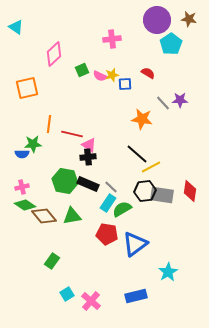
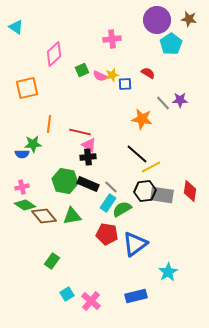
red line at (72, 134): moved 8 px right, 2 px up
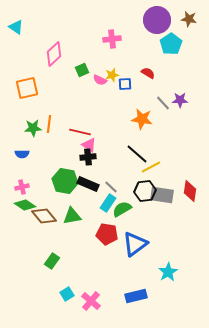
pink semicircle at (100, 76): moved 4 px down
green star at (33, 144): moved 16 px up
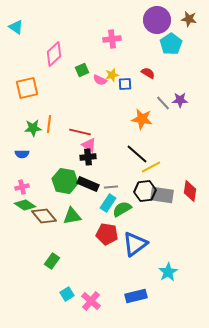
gray line at (111, 187): rotated 48 degrees counterclockwise
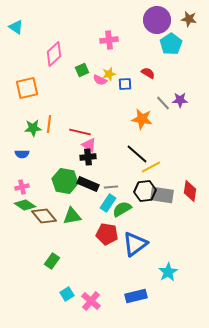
pink cross at (112, 39): moved 3 px left, 1 px down
yellow star at (112, 75): moved 3 px left, 1 px up
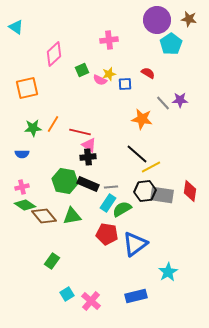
orange line at (49, 124): moved 4 px right; rotated 24 degrees clockwise
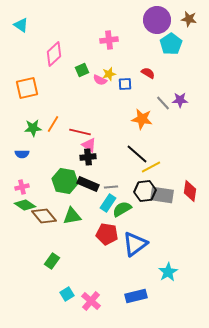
cyan triangle at (16, 27): moved 5 px right, 2 px up
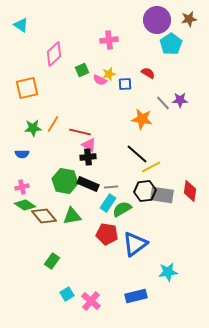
brown star at (189, 19): rotated 21 degrees counterclockwise
cyan star at (168, 272): rotated 24 degrees clockwise
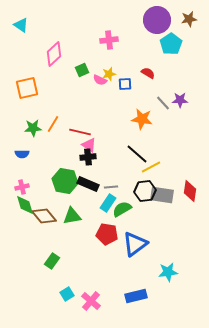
green diamond at (25, 205): rotated 40 degrees clockwise
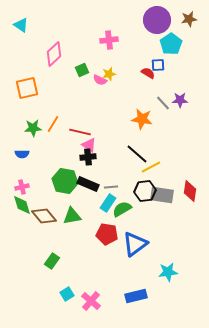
blue square at (125, 84): moved 33 px right, 19 px up
green diamond at (25, 205): moved 3 px left
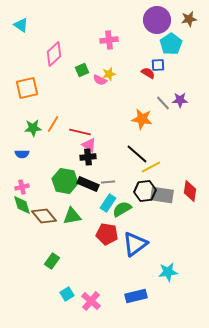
gray line at (111, 187): moved 3 px left, 5 px up
